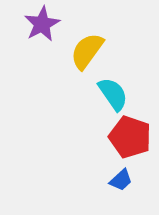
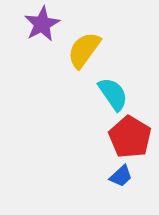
yellow semicircle: moved 3 px left, 1 px up
red pentagon: rotated 12 degrees clockwise
blue trapezoid: moved 4 px up
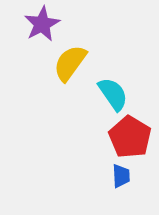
yellow semicircle: moved 14 px left, 13 px down
blue trapezoid: rotated 50 degrees counterclockwise
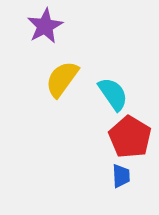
purple star: moved 3 px right, 2 px down
yellow semicircle: moved 8 px left, 16 px down
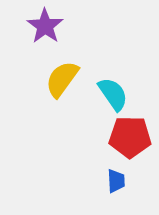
purple star: rotated 9 degrees counterclockwise
red pentagon: rotated 30 degrees counterclockwise
blue trapezoid: moved 5 px left, 5 px down
